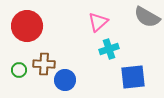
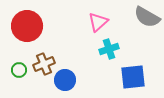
brown cross: rotated 25 degrees counterclockwise
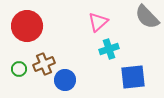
gray semicircle: rotated 16 degrees clockwise
green circle: moved 1 px up
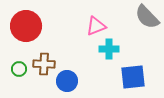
pink triangle: moved 2 px left, 4 px down; rotated 20 degrees clockwise
red circle: moved 1 px left
cyan cross: rotated 18 degrees clockwise
brown cross: rotated 25 degrees clockwise
blue circle: moved 2 px right, 1 px down
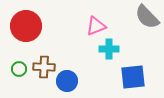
brown cross: moved 3 px down
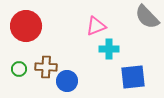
brown cross: moved 2 px right
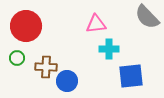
pink triangle: moved 2 px up; rotated 15 degrees clockwise
green circle: moved 2 px left, 11 px up
blue square: moved 2 px left, 1 px up
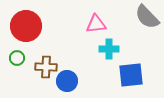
blue square: moved 1 px up
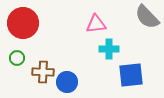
red circle: moved 3 px left, 3 px up
brown cross: moved 3 px left, 5 px down
blue circle: moved 1 px down
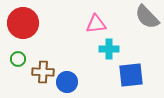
green circle: moved 1 px right, 1 px down
